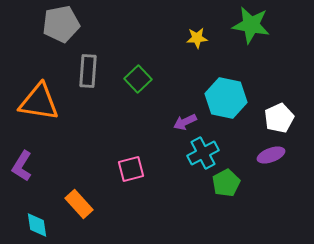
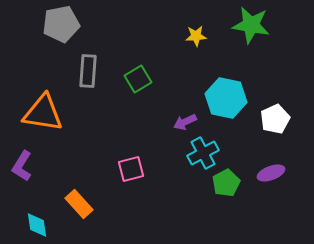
yellow star: moved 1 px left, 2 px up
green square: rotated 12 degrees clockwise
orange triangle: moved 4 px right, 11 px down
white pentagon: moved 4 px left, 1 px down
purple ellipse: moved 18 px down
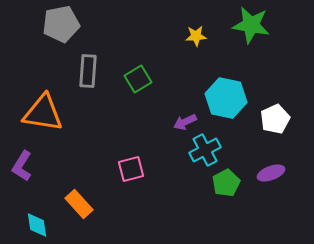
cyan cross: moved 2 px right, 3 px up
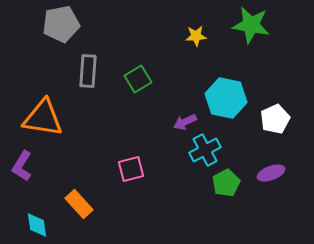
orange triangle: moved 5 px down
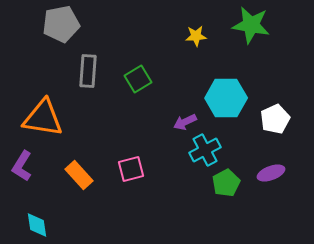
cyan hexagon: rotated 12 degrees counterclockwise
orange rectangle: moved 29 px up
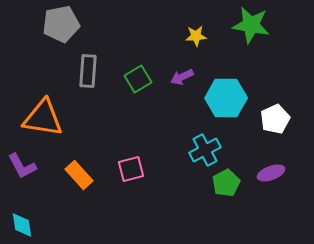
purple arrow: moved 3 px left, 45 px up
purple L-shape: rotated 60 degrees counterclockwise
cyan diamond: moved 15 px left
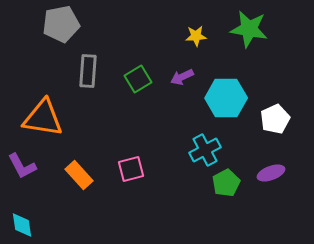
green star: moved 2 px left, 4 px down
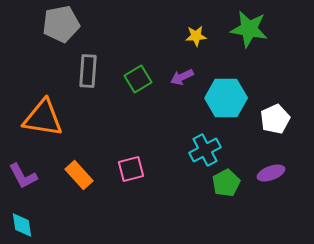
purple L-shape: moved 1 px right, 10 px down
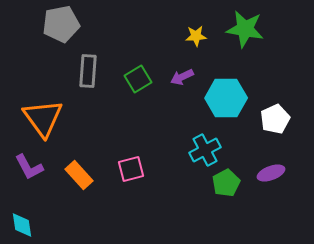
green star: moved 4 px left
orange triangle: rotated 45 degrees clockwise
purple L-shape: moved 6 px right, 9 px up
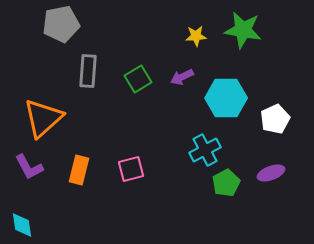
green star: moved 2 px left, 1 px down
orange triangle: rotated 24 degrees clockwise
orange rectangle: moved 5 px up; rotated 56 degrees clockwise
